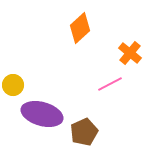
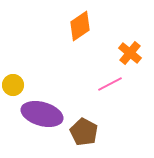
orange diamond: moved 2 px up; rotated 8 degrees clockwise
brown pentagon: rotated 20 degrees counterclockwise
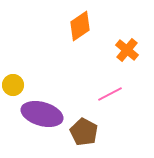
orange cross: moved 3 px left, 3 px up
pink line: moved 10 px down
